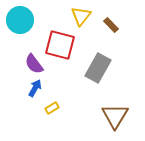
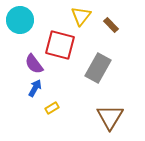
brown triangle: moved 5 px left, 1 px down
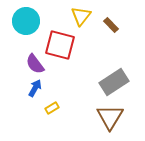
cyan circle: moved 6 px right, 1 px down
purple semicircle: moved 1 px right
gray rectangle: moved 16 px right, 14 px down; rotated 28 degrees clockwise
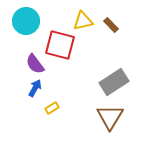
yellow triangle: moved 2 px right, 5 px down; rotated 40 degrees clockwise
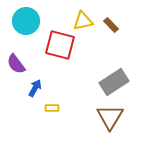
purple semicircle: moved 19 px left
yellow rectangle: rotated 32 degrees clockwise
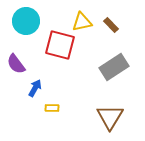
yellow triangle: moved 1 px left, 1 px down
gray rectangle: moved 15 px up
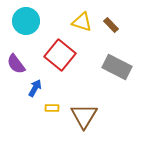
yellow triangle: rotated 30 degrees clockwise
red square: moved 10 px down; rotated 24 degrees clockwise
gray rectangle: moved 3 px right; rotated 60 degrees clockwise
brown triangle: moved 26 px left, 1 px up
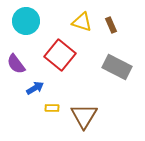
brown rectangle: rotated 21 degrees clockwise
blue arrow: rotated 30 degrees clockwise
